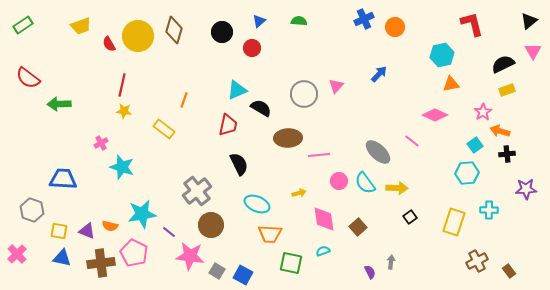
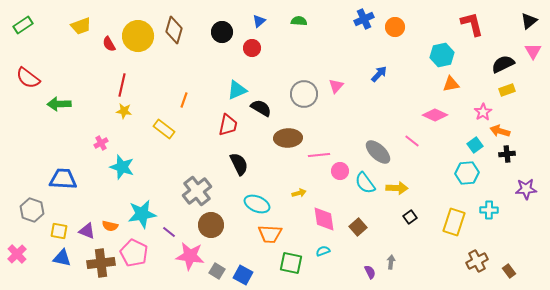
pink circle at (339, 181): moved 1 px right, 10 px up
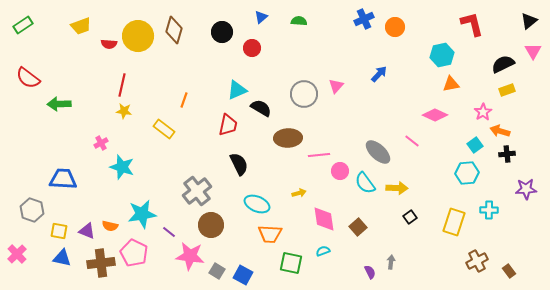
blue triangle at (259, 21): moved 2 px right, 4 px up
red semicircle at (109, 44): rotated 56 degrees counterclockwise
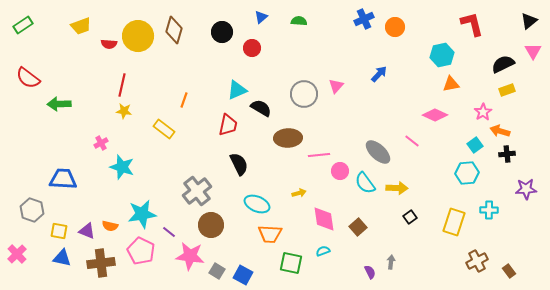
pink pentagon at (134, 253): moved 7 px right, 2 px up
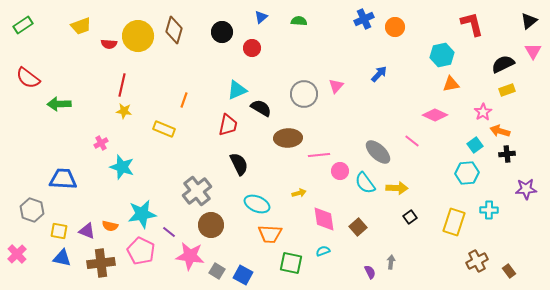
yellow rectangle at (164, 129): rotated 15 degrees counterclockwise
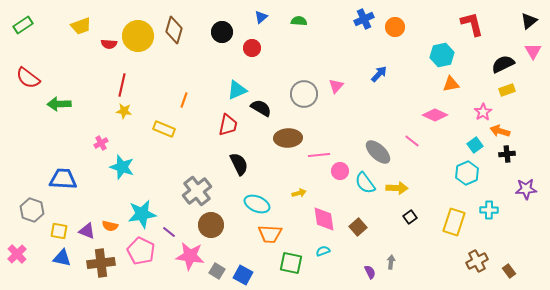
cyan hexagon at (467, 173): rotated 20 degrees counterclockwise
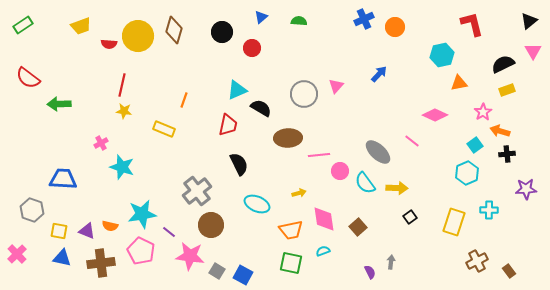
orange triangle at (451, 84): moved 8 px right, 1 px up
orange trapezoid at (270, 234): moved 21 px right, 4 px up; rotated 15 degrees counterclockwise
